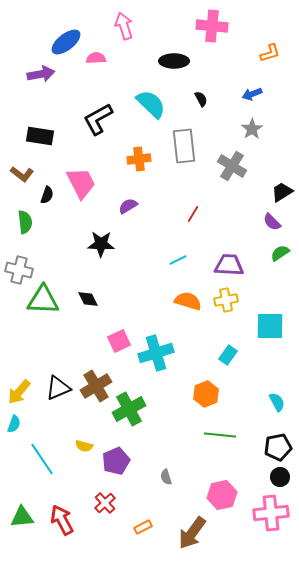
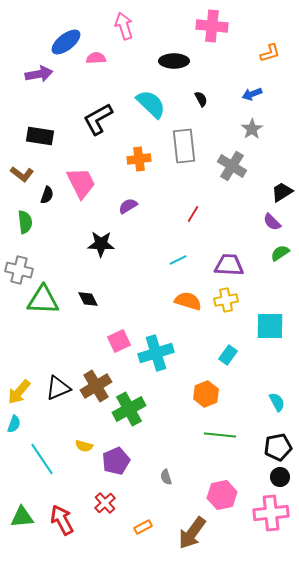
purple arrow at (41, 74): moved 2 px left
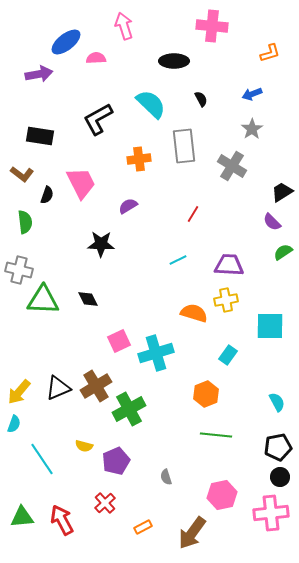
green semicircle at (280, 253): moved 3 px right, 1 px up
orange semicircle at (188, 301): moved 6 px right, 12 px down
green line at (220, 435): moved 4 px left
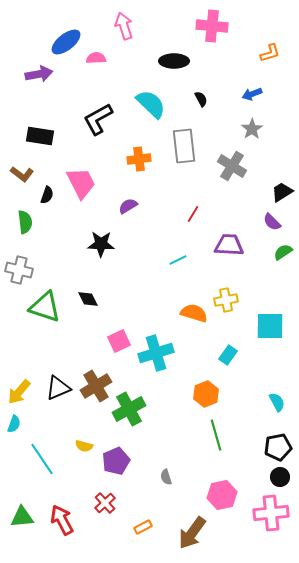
purple trapezoid at (229, 265): moved 20 px up
green triangle at (43, 300): moved 2 px right, 7 px down; rotated 16 degrees clockwise
green line at (216, 435): rotated 68 degrees clockwise
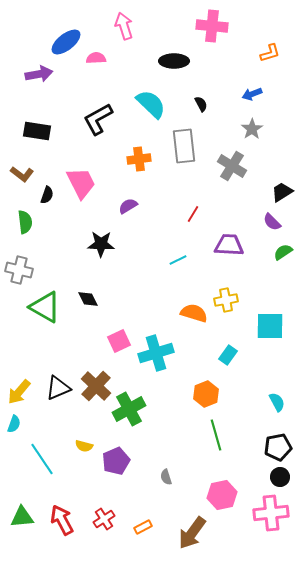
black semicircle at (201, 99): moved 5 px down
black rectangle at (40, 136): moved 3 px left, 5 px up
green triangle at (45, 307): rotated 12 degrees clockwise
brown cross at (96, 386): rotated 16 degrees counterclockwise
red cross at (105, 503): moved 1 px left, 16 px down; rotated 10 degrees clockwise
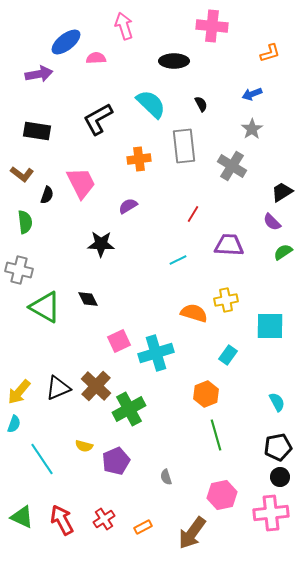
green triangle at (22, 517): rotated 30 degrees clockwise
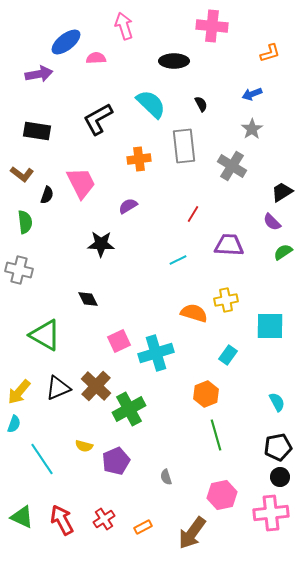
green triangle at (45, 307): moved 28 px down
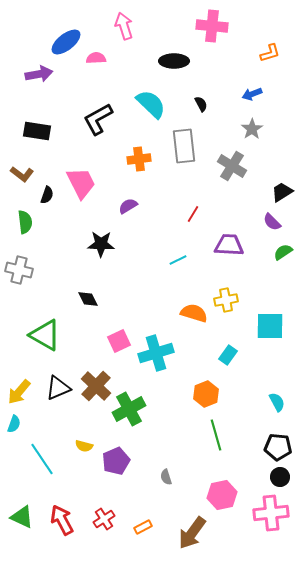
black pentagon at (278, 447): rotated 16 degrees clockwise
